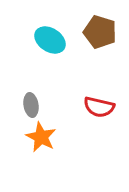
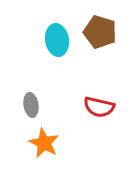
cyan ellipse: moved 7 px right; rotated 48 degrees clockwise
orange star: moved 3 px right, 6 px down
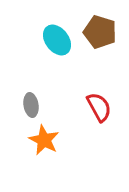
cyan ellipse: rotated 28 degrees counterclockwise
red semicircle: rotated 132 degrees counterclockwise
orange star: moved 3 px up
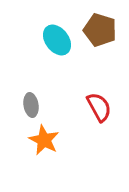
brown pentagon: moved 2 px up
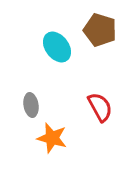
cyan ellipse: moved 7 px down
red semicircle: moved 1 px right
orange star: moved 8 px right, 2 px up; rotated 12 degrees counterclockwise
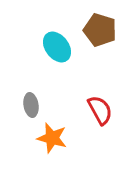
red semicircle: moved 3 px down
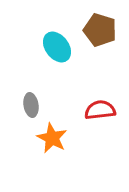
red semicircle: rotated 68 degrees counterclockwise
orange star: rotated 12 degrees clockwise
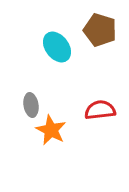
orange star: moved 1 px left, 8 px up
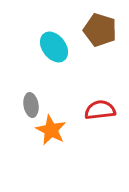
cyan ellipse: moved 3 px left
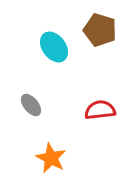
gray ellipse: rotated 30 degrees counterclockwise
orange star: moved 28 px down
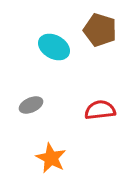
cyan ellipse: rotated 24 degrees counterclockwise
gray ellipse: rotated 75 degrees counterclockwise
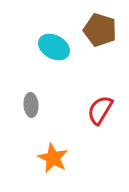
gray ellipse: rotated 70 degrees counterclockwise
red semicircle: rotated 52 degrees counterclockwise
orange star: moved 2 px right
